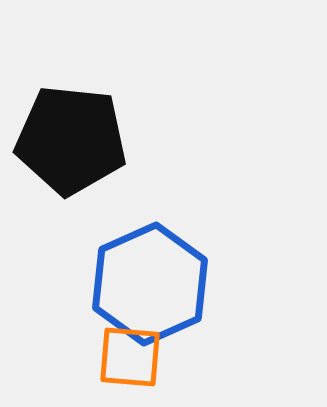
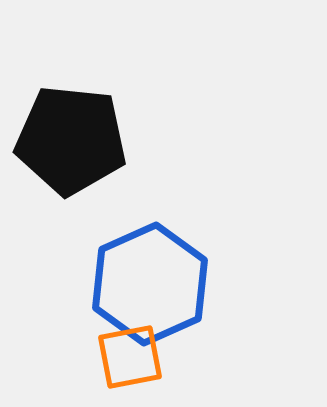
orange square: rotated 16 degrees counterclockwise
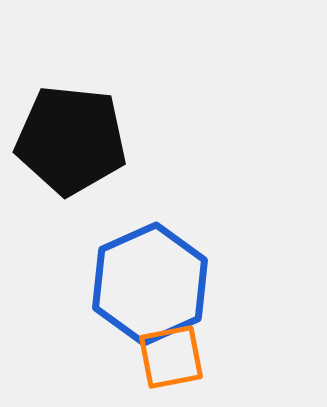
orange square: moved 41 px right
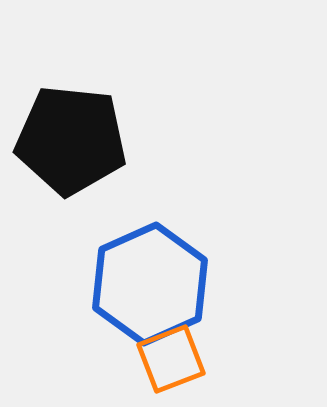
orange square: moved 2 px down; rotated 10 degrees counterclockwise
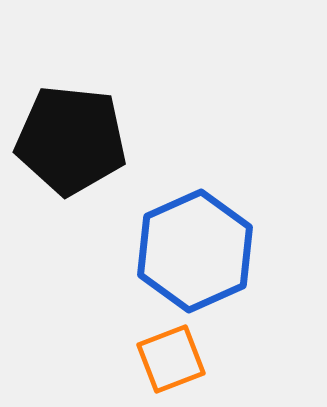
blue hexagon: moved 45 px right, 33 px up
